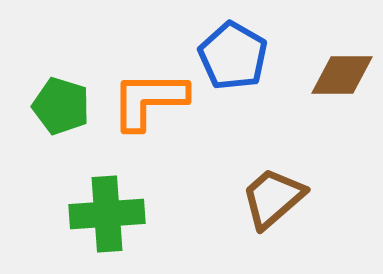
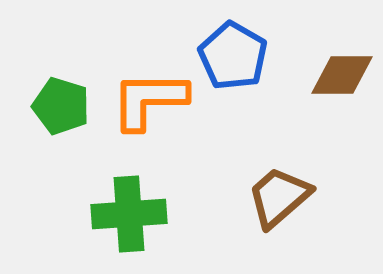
brown trapezoid: moved 6 px right, 1 px up
green cross: moved 22 px right
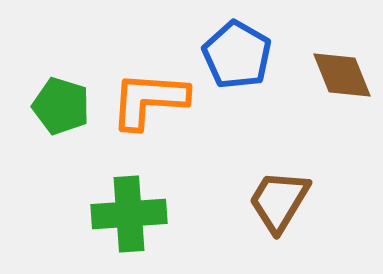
blue pentagon: moved 4 px right, 1 px up
brown diamond: rotated 68 degrees clockwise
orange L-shape: rotated 4 degrees clockwise
brown trapezoid: moved 4 px down; rotated 18 degrees counterclockwise
